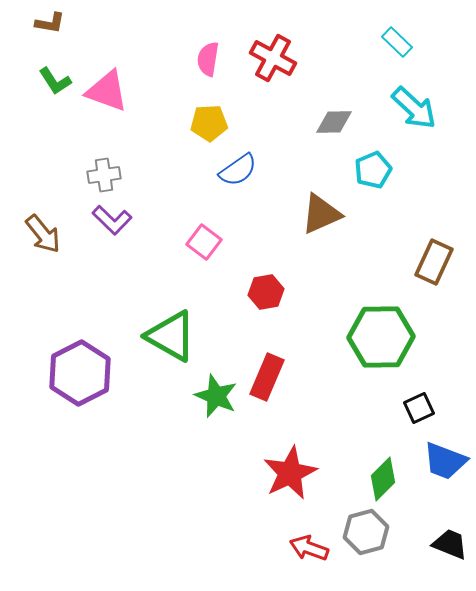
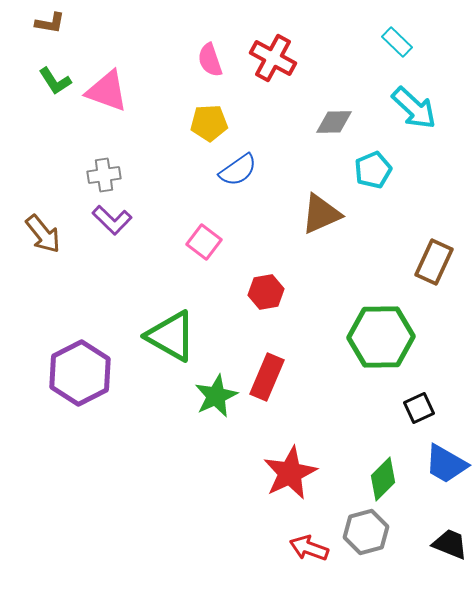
pink semicircle: moved 2 px right, 1 px down; rotated 28 degrees counterclockwise
green star: rotated 24 degrees clockwise
blue trapezoid: moved 1 px right, 3 px down; rotated 9 degrees clockwise
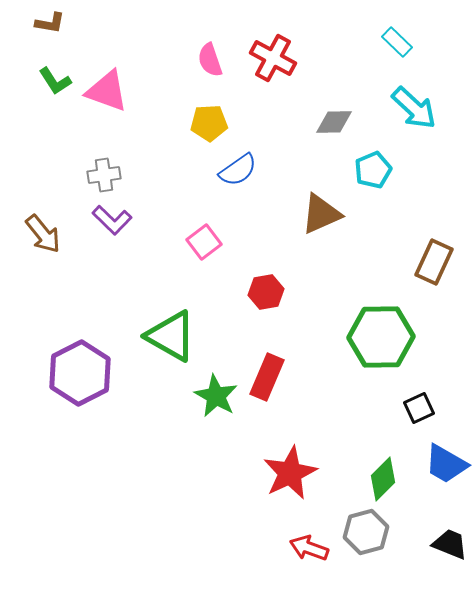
pink square: rotated 16 degrees clockwise
green star: rotated 18 degrees counterclockwise
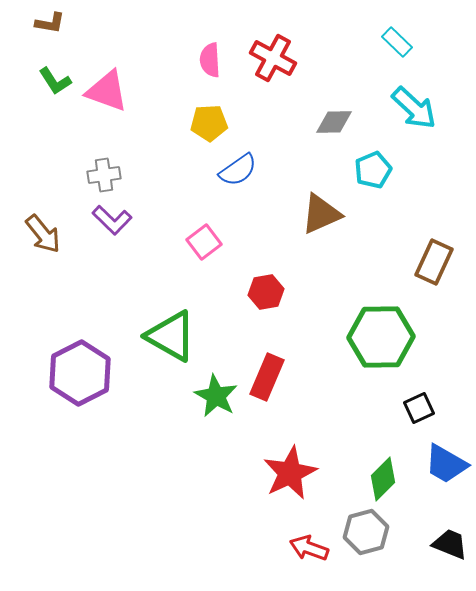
pink semicircle: rotated 16 degrees clockwise
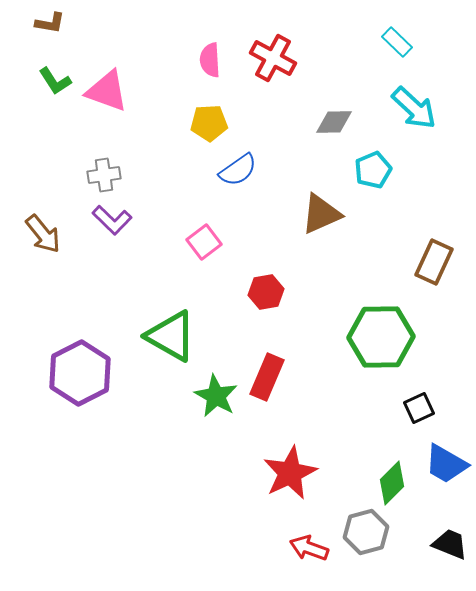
green diamond: moved 9 px right, 4 px down
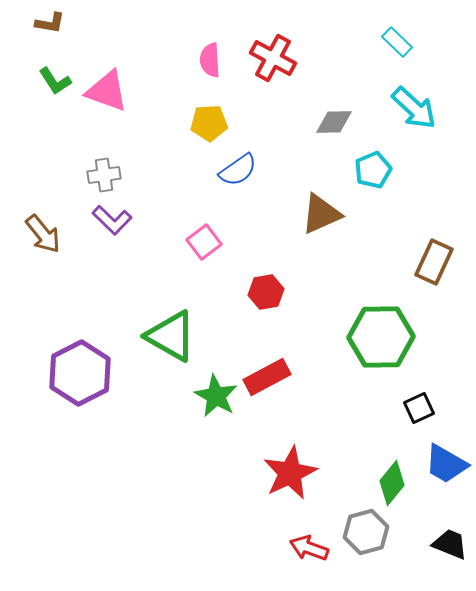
red rectangle: rotated 39 degrees clockwise
green diamond: rotated 6 degrees counterclockwise
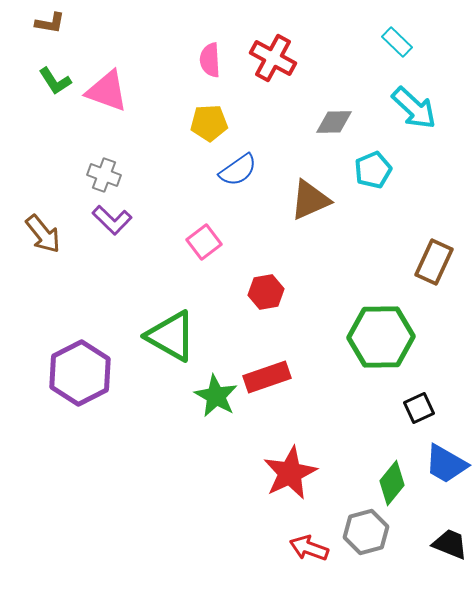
gray cross: rotated 28 degrees clockwise
brown triangle: moved 11 px left, 14 px up
red rectangle: rotated 9 degrees clockwise
